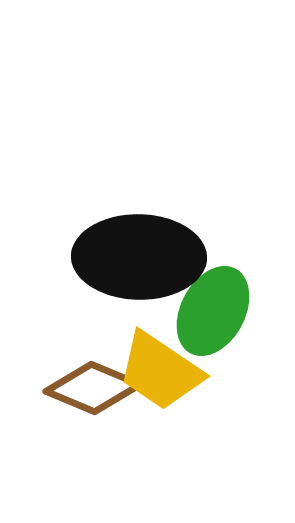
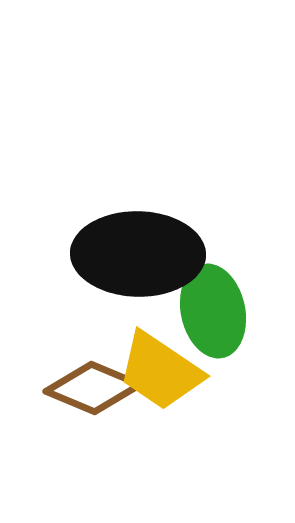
black ellipse: moved 1 px left, 3 px up
green ellipse: rotated 40 degrees counterclockwise
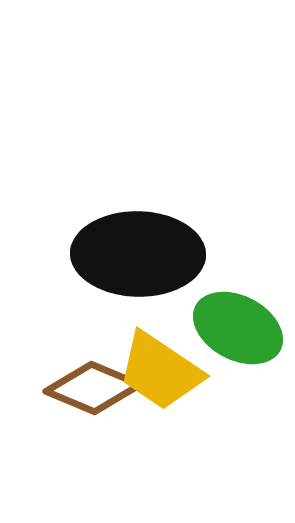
green ellipse: moved 25 px right, 17 px down; rotated 50 degrees counterclockwise
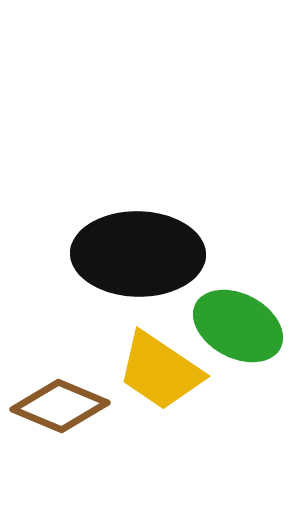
green ellipse: moved 2 px up
brown diamond: moved 33 px left, 18 px down
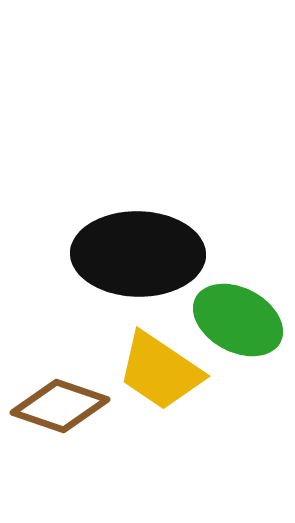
green ellipse: moved 6 px up
brown diamond: rotated 4 degrees counterclockwise
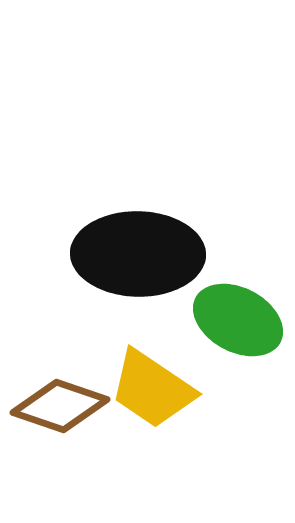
yellow trapezoid: moved 8 px left, 18 px down
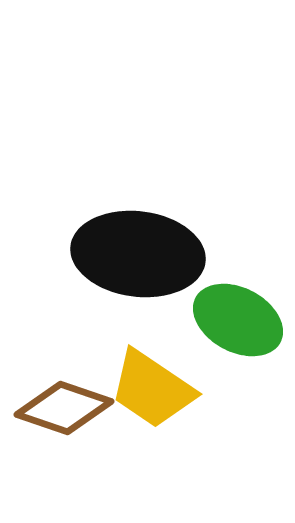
black ellipse: rotated 6 degrees clockwise
brown diamond: moved 4 px right, 2 px down
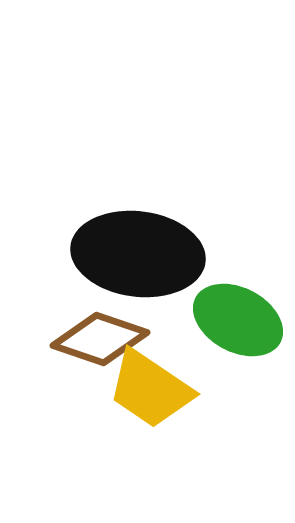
yellow trapezoid: moved 2 px left
brown diamond: moved 36 px right, 69 px up
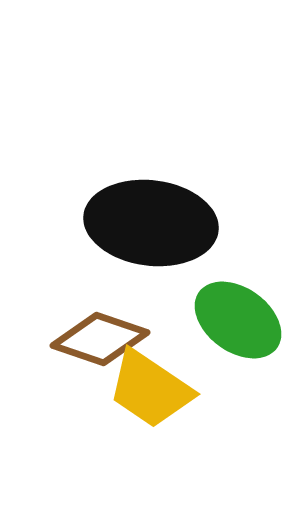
black ellipse: moved 13 px right, 31 px up
green ellipse: rotated 8 degrees clockwise
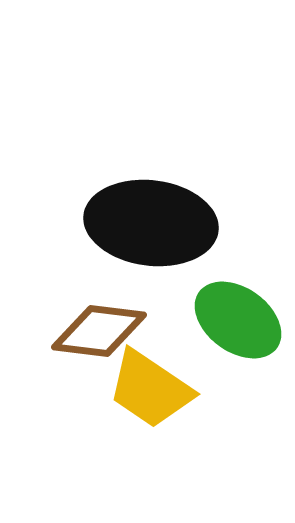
brown diamond: moved 1 px left, 8 px up; rotated 12 degrees counterclockwise
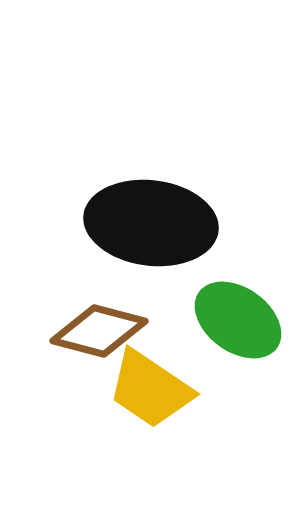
brown diamond: rotated 8 degrees clockwise
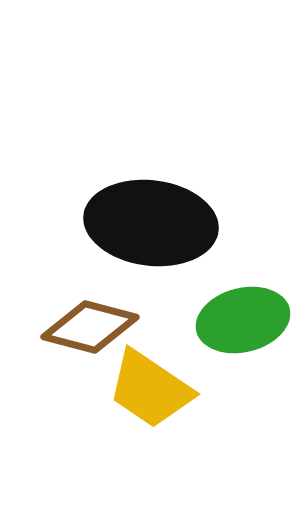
green ellipse: moved 5 px right; rotated 50 degrees counterclockwise
brown diamond: moved 9 px left, 4 px up
